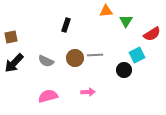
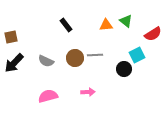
orange triangle: moved 14 px down
green triangle: rotated 24 degrees counterclockwise
black rectangle: rotated 56 degrees counterclockwise
red semicircle: moved 1 px right
black circle: moved 1 px up
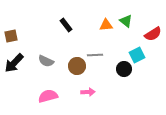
brown square: moved 1 px up
brown circle: moved 2 px right, 8 px down
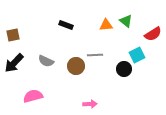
black rectangle: rotated 32 degrees counterclockwise
brown square: moved 2 px right, 1 px up
brown circle: moved 1 px left
pink arrow: moved 2 px right, 12 px down
pink semicircle: moved 15 px left
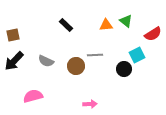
black rectangle: rotated 24 degrees clockwise
black arrow: moved 2 px up
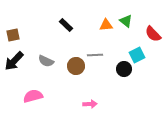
red semicircle: rotated 78 degrees clockwise
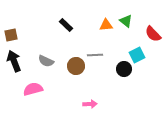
brown square: moved 2 px left
black arrow: rotated 115 degrees clockwise
pink semicircle: moved 7 px up
